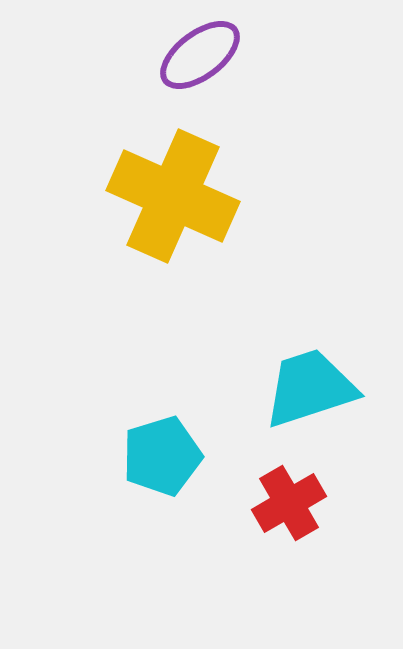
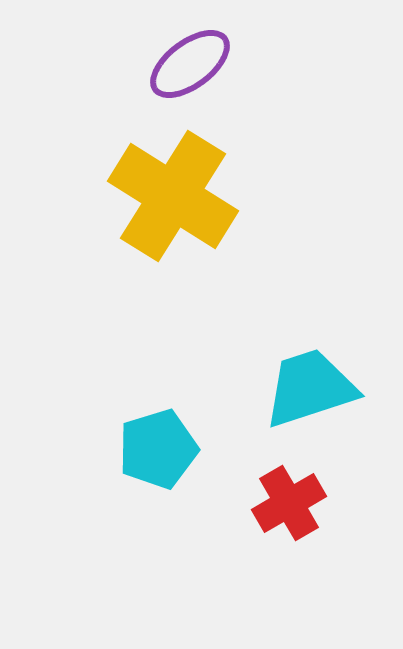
purple ellipse: moved 10 px left, 9 px down
yellow cross: rotated 8 degrees clockwise
cyan pentagon: moved 4 px left, 7 px up
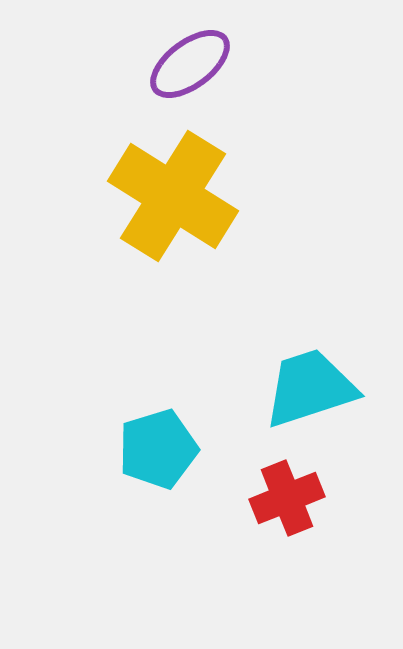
red cross: moved 2 px left, 5 px up; rotated 8 degrees clockwise
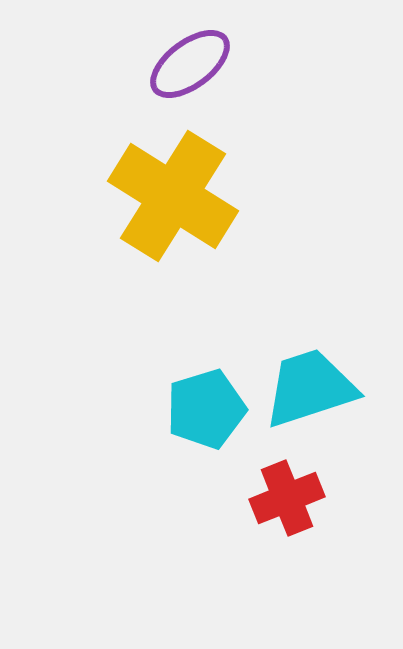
cyan pentagon: moved 48 px right, 40 px up
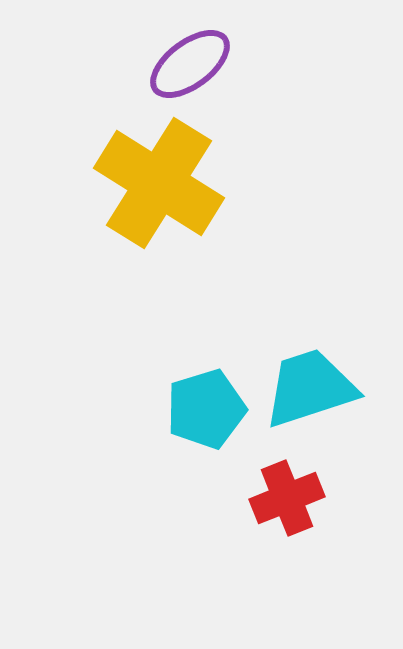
yellow cross: moved 14 px left, 13 px up
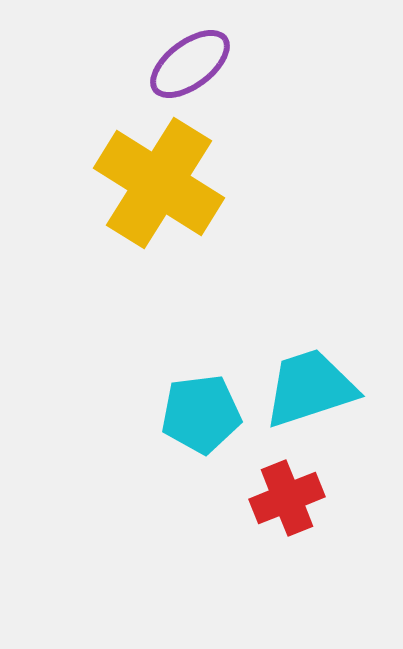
cyan pentagon: moved 5 px left, 5 px down; rotated 10 degrees clockwise
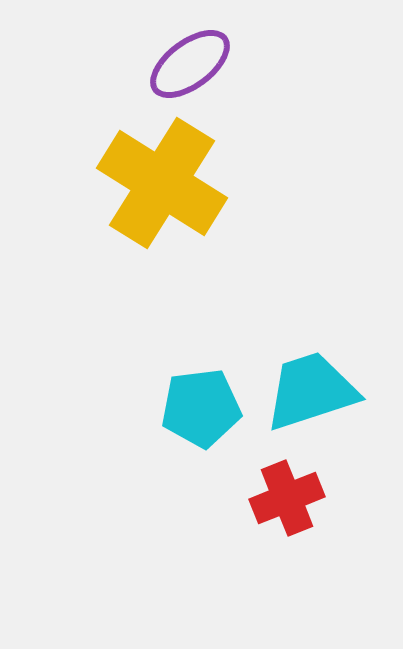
yellow cross: moved 3 px right
cyan trapezoid: moved 1 px right, 3 px down
cyan pentagon: moved 6 px up
